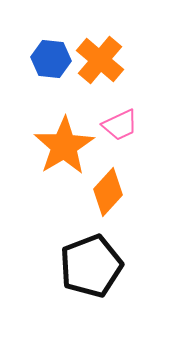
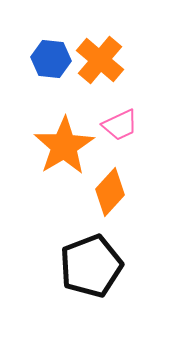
orange diamond: moved 2 px right
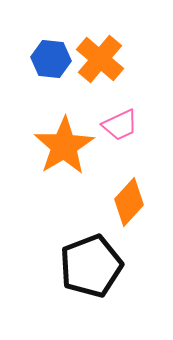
orange cross: moved 1 px up
orange diamond: moved 19 px right, 10 px down
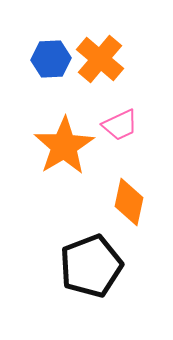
blue hexagon: rotated 9 degrees counterclockwise
orange diamond: rotated 30 degrees counterclockwise
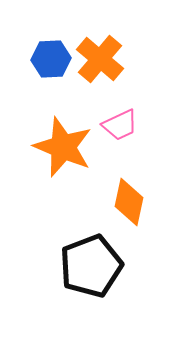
orange star: moved 1 px left, 1 px down; rotated 18 degrees counterclockwise
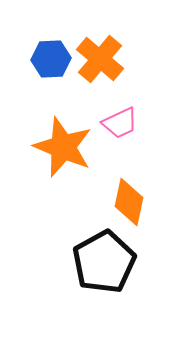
pink trapezoid: moved 2 px up
black pentagon: moved 13 px right, 4 px up; rotated 8 degrees counterclockwise
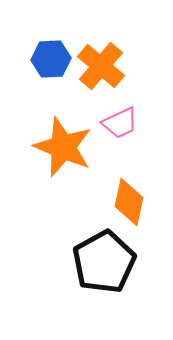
orange cross: moved 1 px right, 7 px down
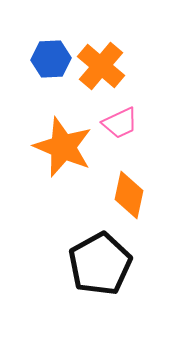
orange diamond: moved 7 px up
black pentagon: moved 4 px left, 2 px down
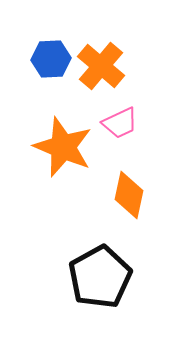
black pentagon: moved 13 px down
